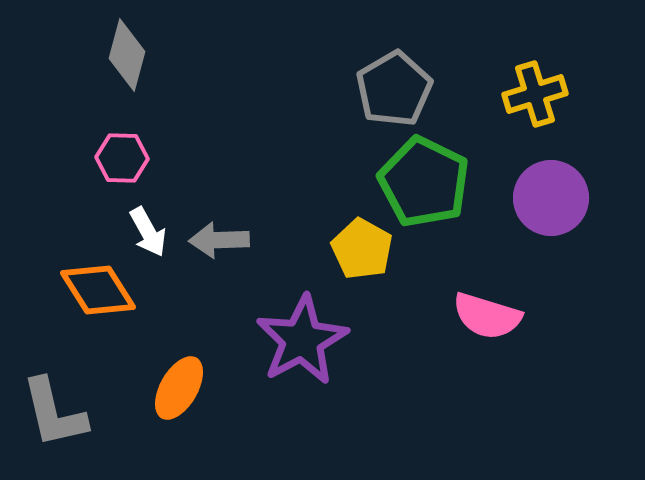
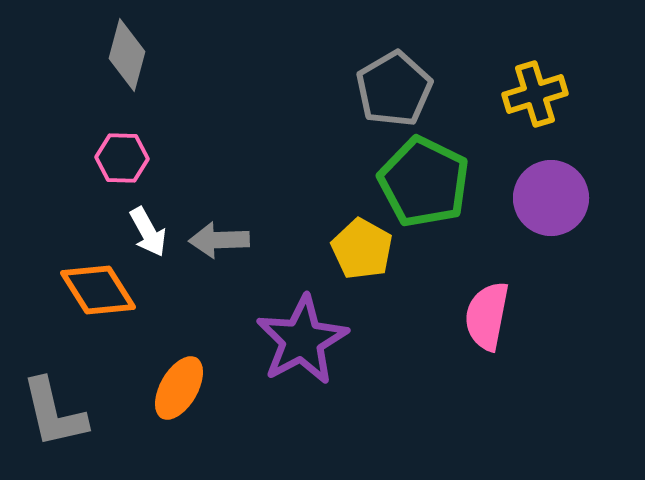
pink semicircle: rotated 84 degrees clockwise
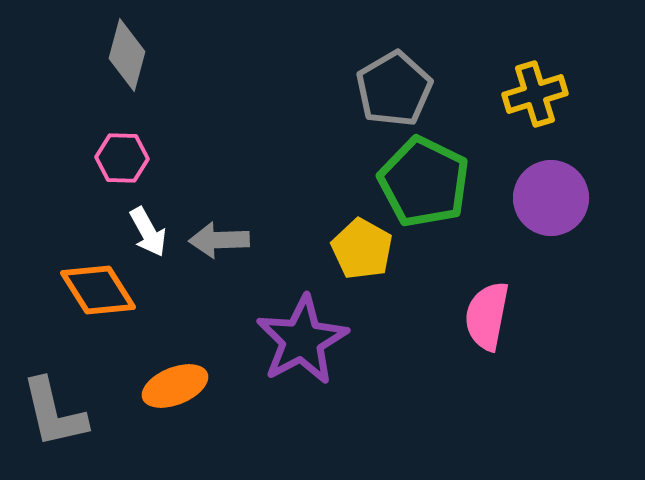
orange ellipse: moved 4 px left, 2 px up; rotated 38 degrees clockwise
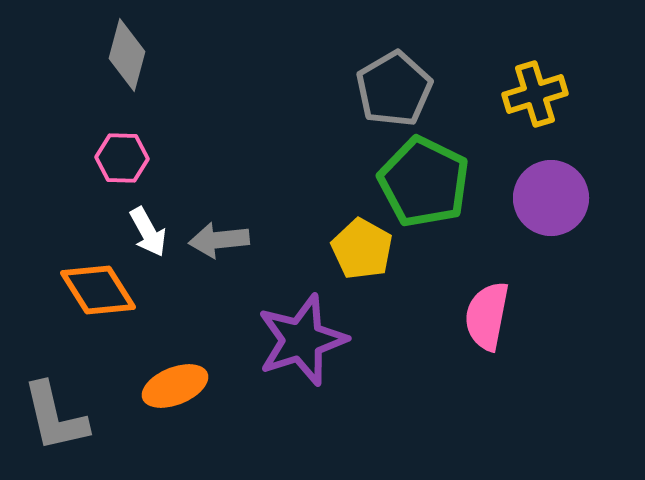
gray arrow: rotated 4 degrees counterclockwise
purple star: rotated 10 degrees clockwise
gray L-shape: moved 1 px right, 4 px down
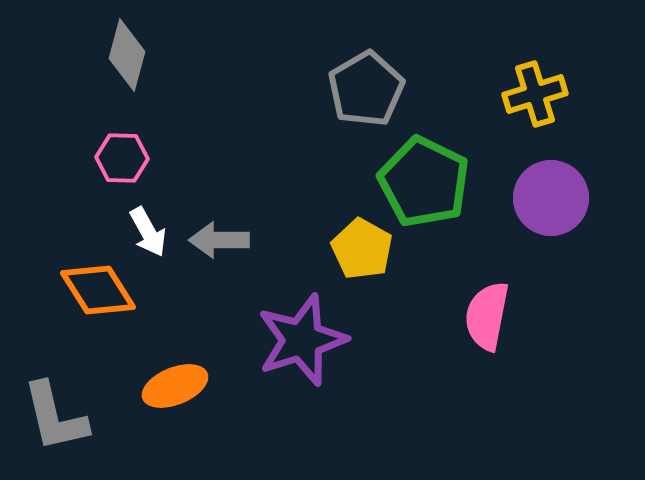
gray pentagon: moved 28 px left
gray arrow: rotated 6 degrees clockwise
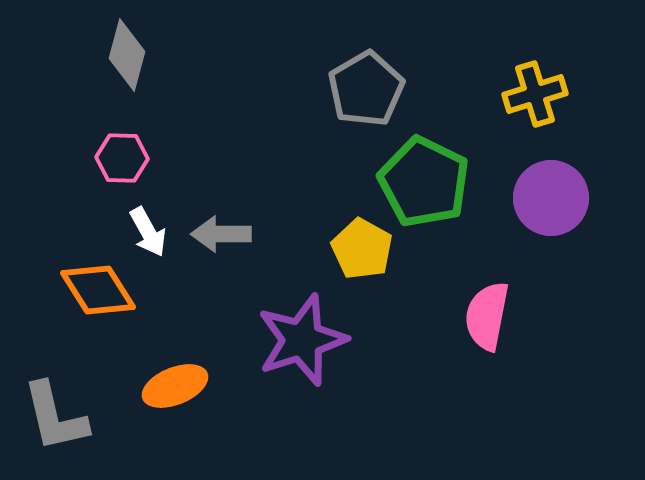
gray arrow: moved 2 px right, 6 px up
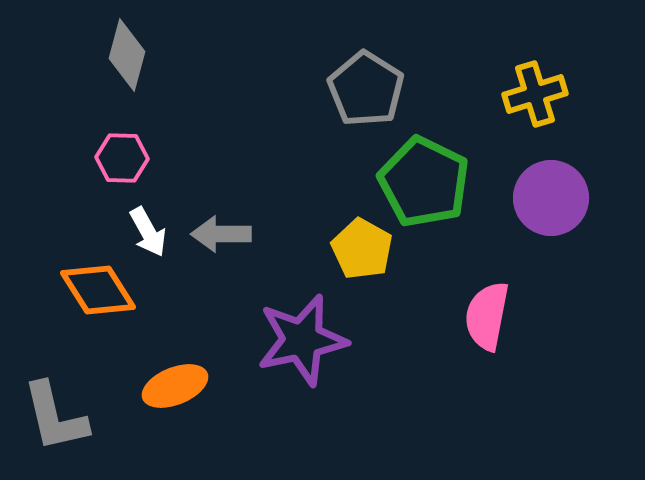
gray pentagon: rotated 10 degrees counterclockwise
purple star: rotated 6 degrees clockwise
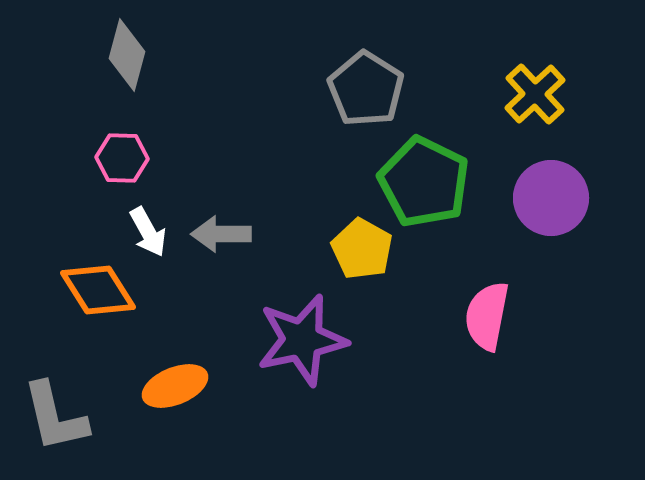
yellow cross: rotated 26 degrees counterclockwise
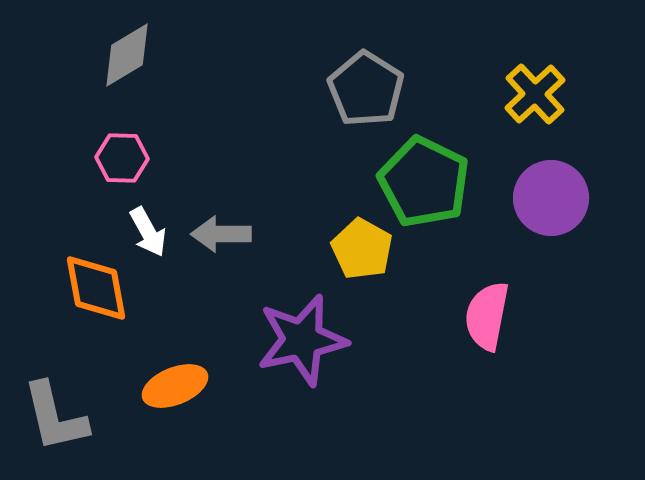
gray diamond: rotated 44 degrees clockwise
orange diamond: moved 2 px left, 2 px up; rotated 22 degrees clockwise
